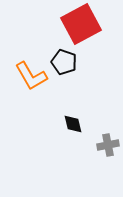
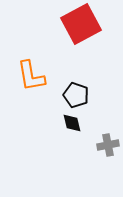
black pentagon: moved 12 px right, 33 px down
orange L-shape: rotated 20 degrees clockwise
black diamond: moved 1 px left, 1 px up
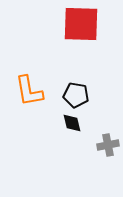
red square: rotated 30 degrees clockwise
orange L-shape: moved 2 px left, 15 px down
black pentagon: rotated 10 degrees counterclockwise
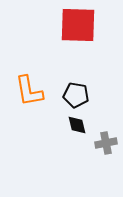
red square: moved 3 px left, 1 px down
black diamond: moved 5 px right, 2 px down
gray cross: moved 2 px left, 2 px up
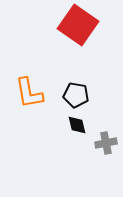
red square: rotated 33 degrees clockwise
orange L-shape: moved 2 px down
